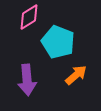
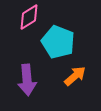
orange arrow: moved 1 px left, 1 px down
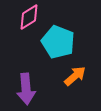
purple arrow: moved 1 px left, 9 px down
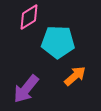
cyan pentagon: rotated 20 degrees counterclockwise
purple arrow: rotated 44 degrees clockwise
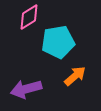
cyan pentagon: rotated 12 degrees counterclockwise
purple arrow: rotated 36 degrees clockwise
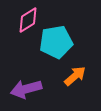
pink diamond: moved 1 px left, 3 px down
cyan pentagon: moved 2 px left
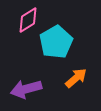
cyan pentagon: rotated 20 degrees counterclockwise
orange arrow: moved 1 px right, 2 px down
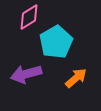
pink diamond: moved 1 px right, 3 px up
purple arrow: moved 15 px up
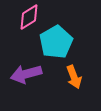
orange arrow: moved 2 px left, 1 px up; rotated 110 degrees clockwise
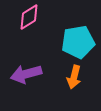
cyan pentagon: moved 22 px right; rotated 20 degrees clockwise
orange arrow: rotated 35 degrees clockwise
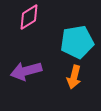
cyan pentagon: moved 1 px left
purple arrow: moved 3 px up
